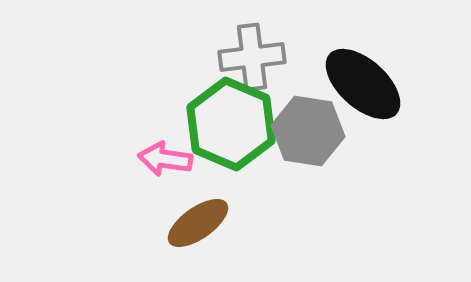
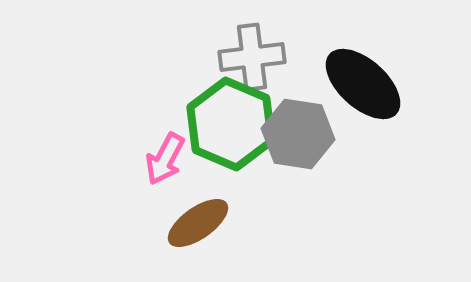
gray hexagon: moved 10 px left, 3 px down
pink arrow: rotated 70 degrees counterclockwise
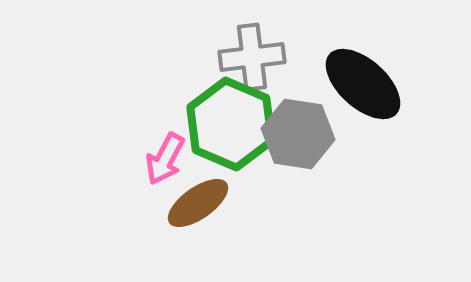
brown ellipse: moved 20 px up
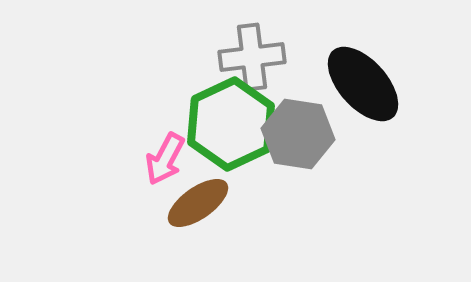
black ellipse: rotated 6 degrees clockwise
green hexagon: rotated 12 degrees clockwise
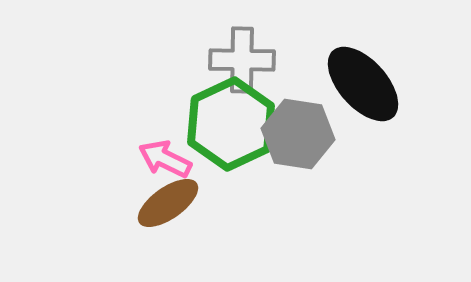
gray cross: moved 10 px left, 3 px down; rotated 8 degrees clockwise
pink arrow: rotated 88 degrees clockwise
brown ellipse: moved 30 px left
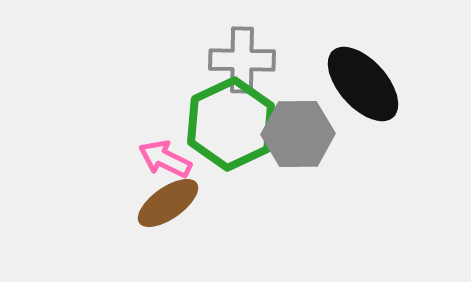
gray hexagon: rotated 10 degrees counterclockwise
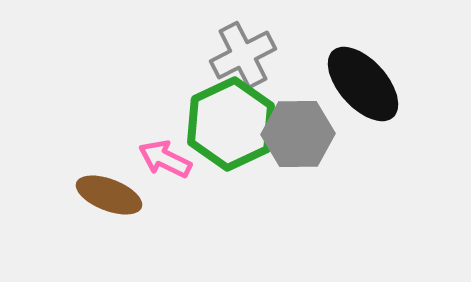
gray cross: moved 1 px right, 5 px up; rotated 28 degrees counterclockwise
brown ellipse: moved 59 px left, 8 px up; rotated 56 degrees clockwise
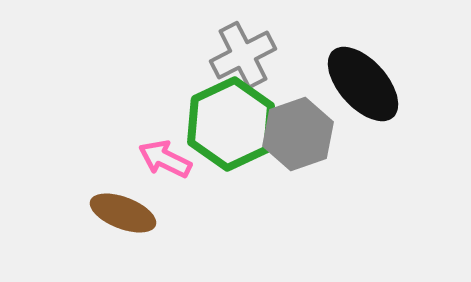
gray hexagon: rotated 18 degrees counterclockwise
brown ellipse: moved 14 px right, 18 px down
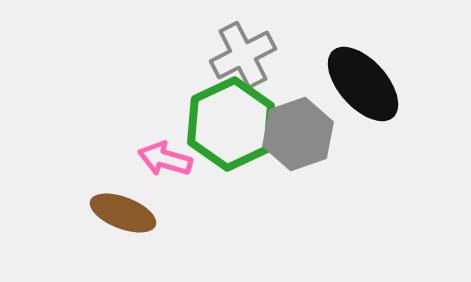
pink arrow: rotated 10 degrees counterclockwise
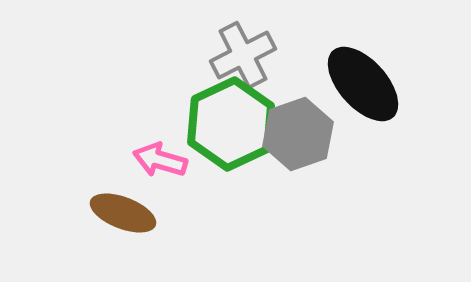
pink arrow: moved 5 px left, 1 px down
